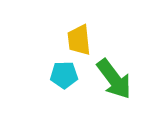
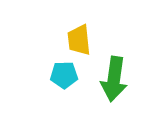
green arrow: rotated 45 degrees clockwise
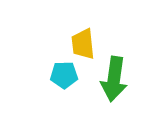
yellow trapezoid: moved 4 px right, 4 px down
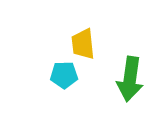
green arrow: moved 16 px right
